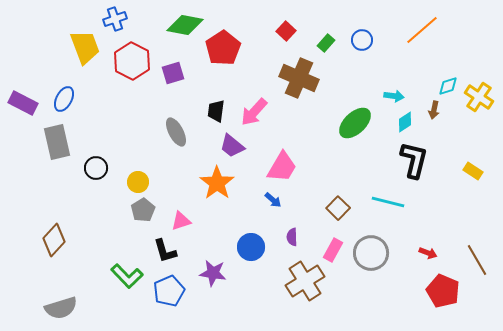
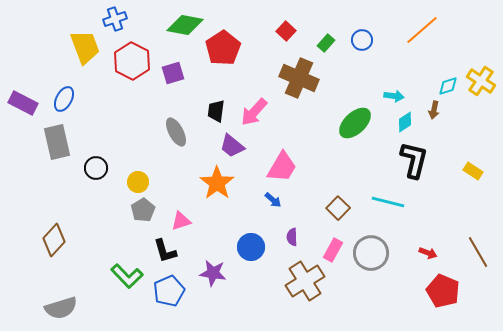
yellow cross at (479, 97): moved 2 px right, 16 px up
brown line at (477, 260): moved 1 px right, 8 px up
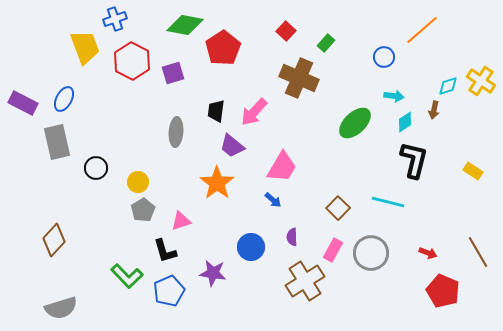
blue circle at (362, 40): moved 22 px right, 17 px down
gray ellipse at (176, 132): rotated 32 degrees clockwise
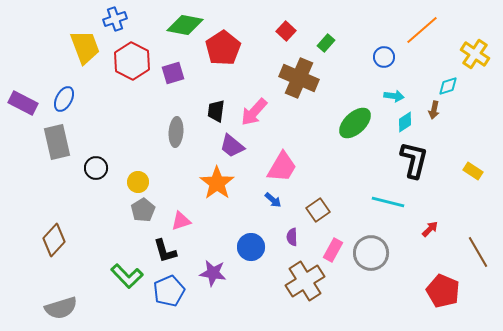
yellow cross at (481, 81): moved 6 px left, 27 px up
brown square at (338, 208): moved 20 px left, 2 px down; rotated 10 degrees clockwise
red arrow at (428, 253): moved 2 px right, 24 px up; rotated 66 degrees counterclockwise
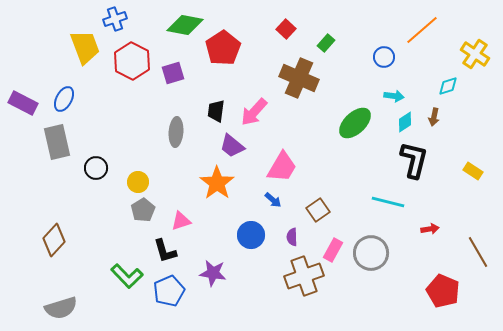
red square at (286, 31): moved 2 px up
brown arrow at (434, 110): moved 7 px down
red arrow at (430, 229): rotated 36 degrees clockwise
blue circle at (251, 247): moved 12 px up
brown cross at (305, 281): moved 1 px left, 5 px up; rotated 12 degrees clockwise
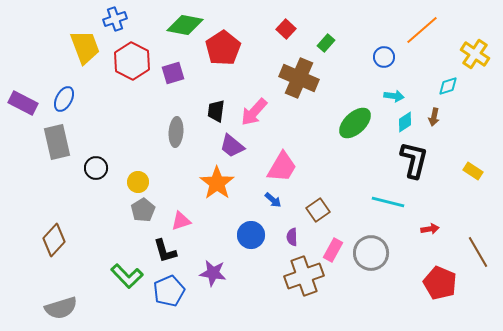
red pentagon at (443, 291): moved 3 px left, 8 px up
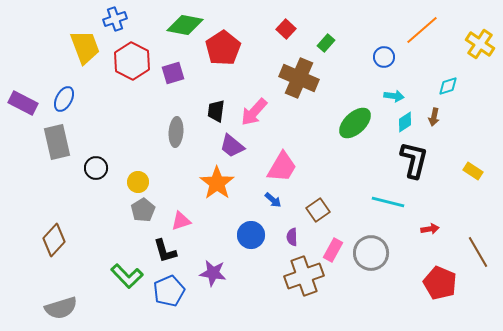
yellow cross at (475, 54): moved 5 px right, 10 px up
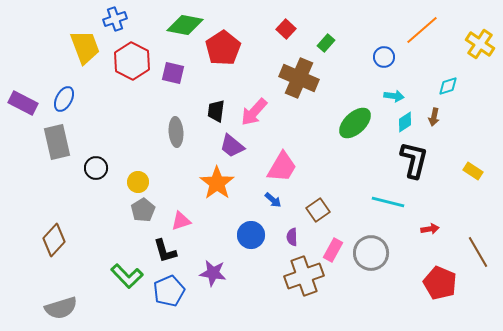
purple square at (173, 73): rotated 30 degrees clockwise
gray ellipse at (176, 132): rotated 8 degrees counterclockwise
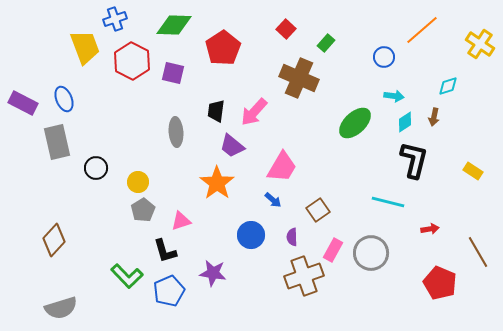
green diamond at (185, 25): moved 11 px left; rotated 9 degrees counterclockwise
blue ellipse at (64, 99): rotated 50 degrees counterclockwise
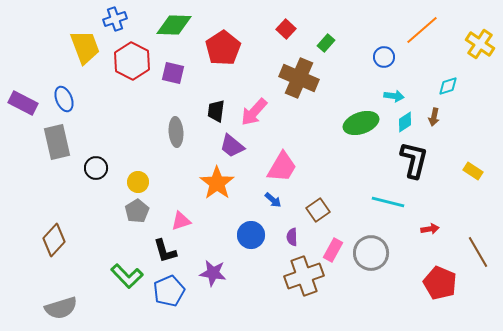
green ellipse at (355, 123): moved 6 px right; rotated 24 degrees clockwise
gray pentagon at (143, 210): moved 6 px left, 1 px down
